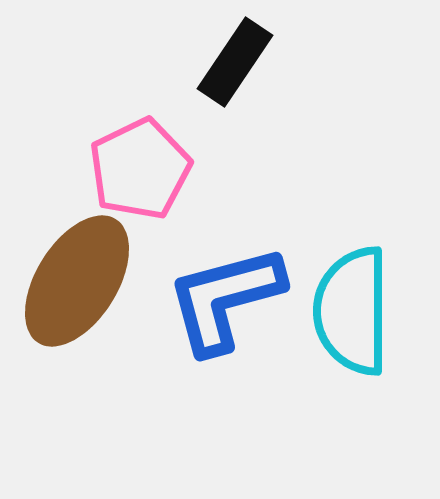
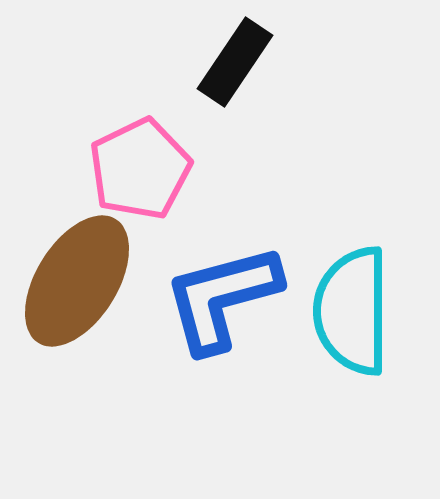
blue L-shape: moved 3 px left, 1 px up
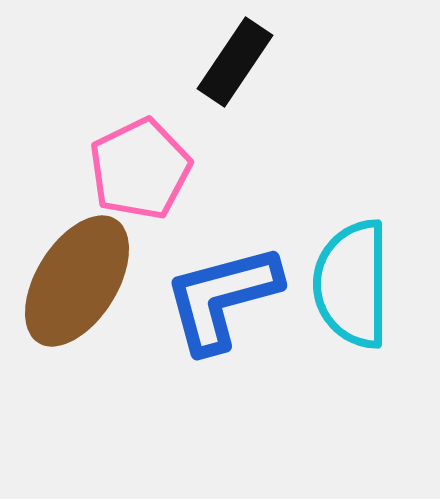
cyan semicircle: moved 27 px up
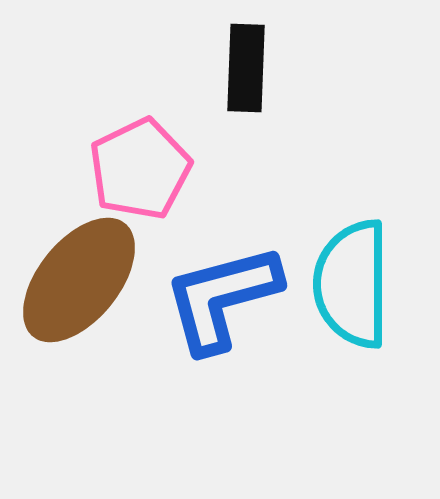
black rectangle: moved 11 px right, 6 px down; rotated 32 degrees counterclockwise
brown ellipse: moved 2 px right, 1 px up; rotated 7 degrees clockwise
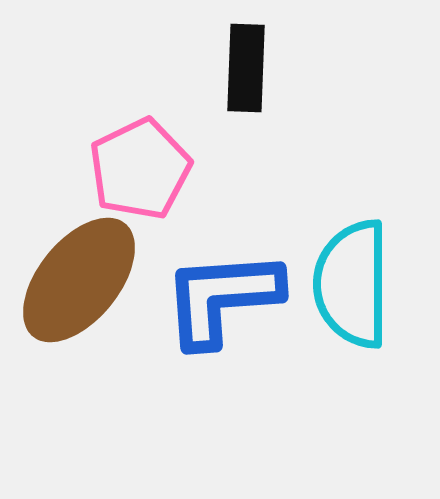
blue L-shape: rotated 11 degrees clockwise
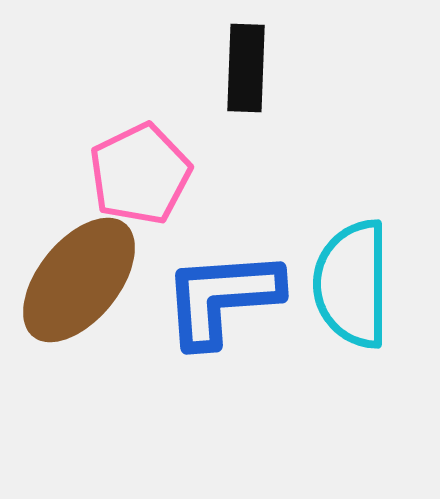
pink pentagon: moved 5 px down
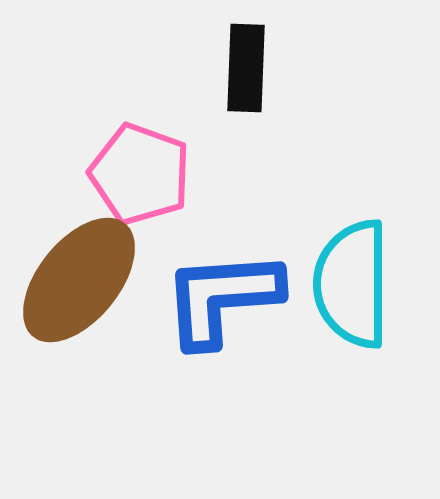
pink pentagon: rotated 26 degrees counterclockwise
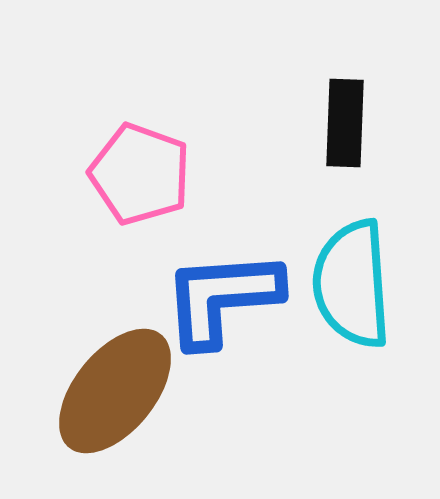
black rectangle: moved 99 px right, 55 px down
brown ellipse: moved 36 px right, 111 px down
cyan semicircle: rotated 4 degrees counterclockwise
